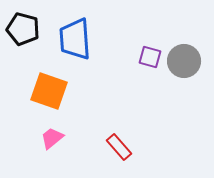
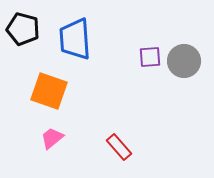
purple square: rotated 20 degrees counterclockwise
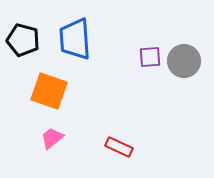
black pentagon: moved 11 px down
red rectangle: rotated 24 degrees counterclockwise
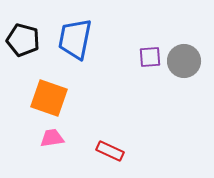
blue trapezoid: rotated 15 degrees clockwise
orange square: moved 7 px down
pink trapezoid: rotated 30 degrees clockwise
red rectangle: moved 9 px left, 4 px down
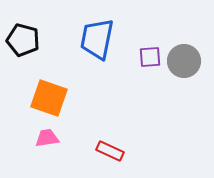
blue trapezoid: moved 22 px right
pink trapezoid: moved 5 px left
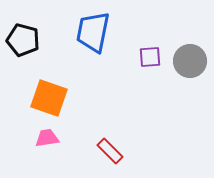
blue trapezoid: moved 4 px left, 7 px up
gray circle: moved 6 px right
red rectangle: rotated 20 degrees clockwise
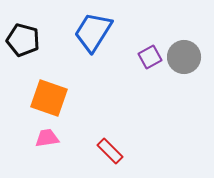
blue trapezoid: rotated 21 degrees clockwise
purple square: rotated 25 degrees counterclockwise
gray circle: moved 6 px left, 4 px up
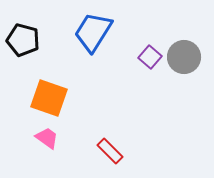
purple square: rotated 20 degrees counterclockwise
pink trapezoid: rotated 45 degrees clockwise
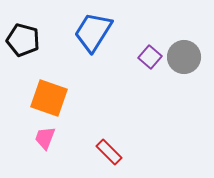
pink trapezoid: moved 2 px left; rotated 105 degrees counterclockwise
red rectangle: moved 1 px left, 1 px down
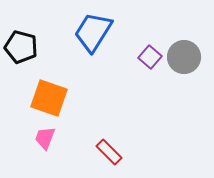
black pentagon: moved 2 px left, 7 px down
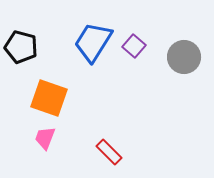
blue trapezoid: moved 10 px down
purple square: moved 16 px left, 11 px up
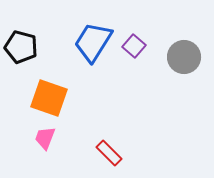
red rectangle: moved 1 px down
